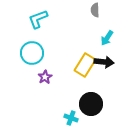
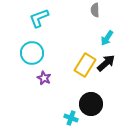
cyan L-shape: moved 1 px right, 1 px up
black arrow: moved 2 px right, 1 px down; rotated 48 degrees counterclockwise
purple star: moved 1 px left, 1 px down; rotated 16 degrees counterclockwise
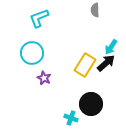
cyan arrow: moved 4 px right, 9 px down
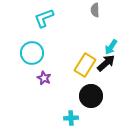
cyan L-shape: moved 5 px right
black circle: moved 8 px up
cyan cross: rotated 24 degrees counterclockwise
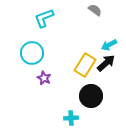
gray semicircle: rotated 128 degrees clockwise
cyan arrow: moved 2 px left, 2 px up; rotated 28 degrees clockwise
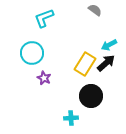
yellow rectangle: moved 1 px up
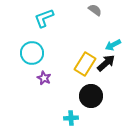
cyan arrow: moved 4 px right
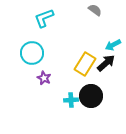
cyan cross: moved 18 px up
